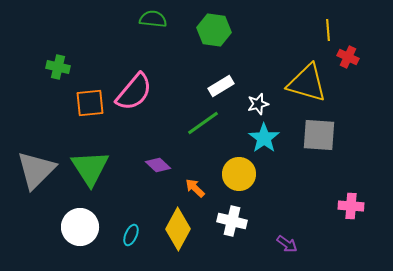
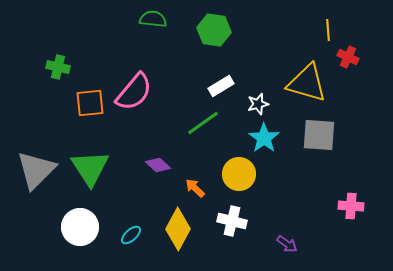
cyan ellipse: rotated 25 degrees clockwise
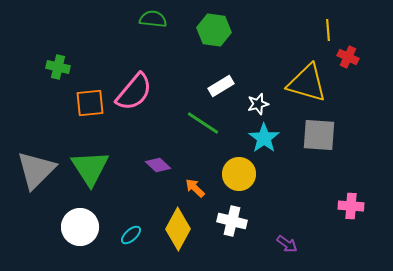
green line: rotated 68 degrees clockwise
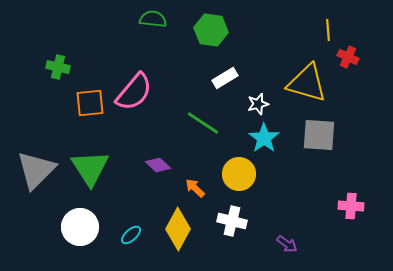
green hexagon: moved 3 px left
white rectangle: moved 4 px right, 8 px up
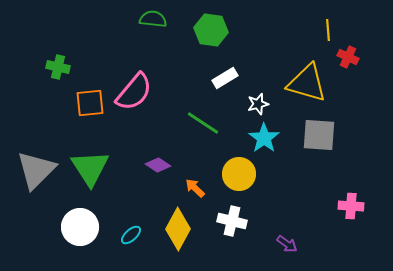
purple diamond: rotated 10 degrees counterclockwise
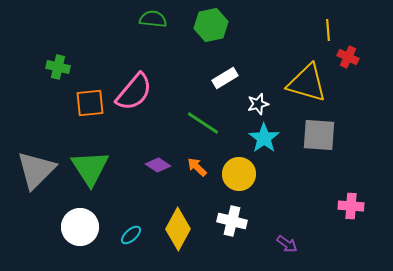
green hexagon: moved 5 px up; rotated 20 degrees counterclockwise
orange arrow: moved 2 px right, 21 px up
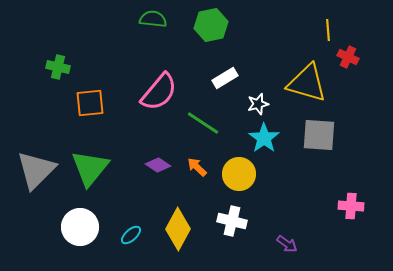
pink semicircle: moved 25 px right
green triangle: rotated 12 degrees clockwise
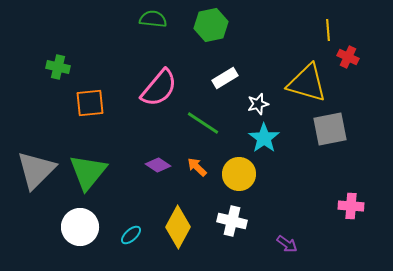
pink semicircle: moved 4 px up
gray square: moved 11 px right, 6 px up; rotated 15 degrees counterclockwise
green triangle: moved 2 px left, 4 px down
yellow diamond: moved 2 px up
